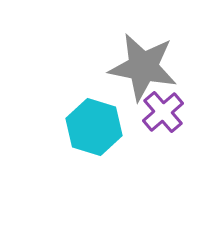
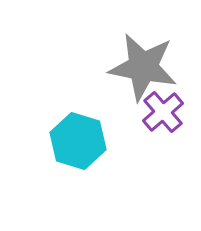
cyan hexagon: moved 16 px left, 14 px down
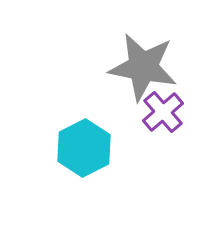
cyan hexagon: moved 6 px right, 7 px down; rotated 16 degrees clockwise
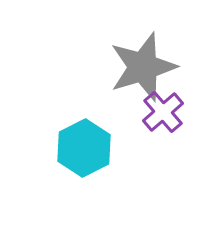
gray star: rotated 28 degrees counterclockwise
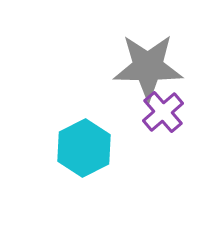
gray star: moved 5 px right; rotated 18 degrees clockwise
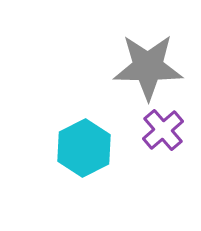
purple cross: moved 18 px down
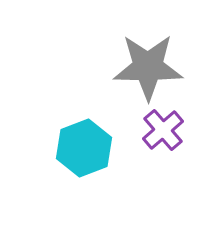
cyan hexagon: rotated 6 degrees clockwise
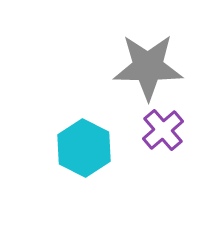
cyan hexagon: rotated 12 degrees counterclockwise
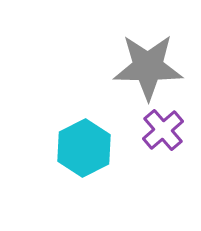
cyan hexagon: rotated 6 degrees clockwise
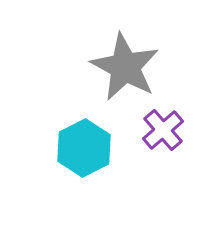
gray star: moved 23 px left; rotated 28 degrees clockwise
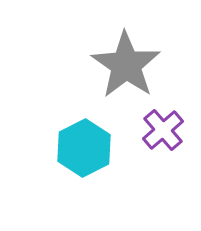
gray star: moved 1 px right, 2 px up; rotated 6 degrees clockwise
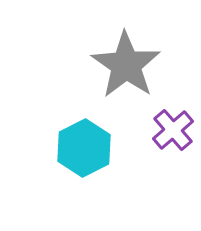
purple cross: moved 10 px right
